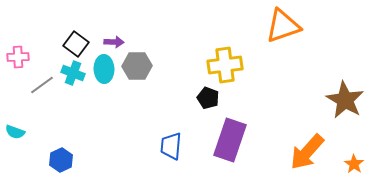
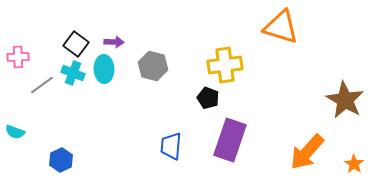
orange triangle: moved 2 px left, 1 px down; rotated 36 degrees clockwise
gray hexagon: moved 16 px right; rotated 16 degrees clockwise
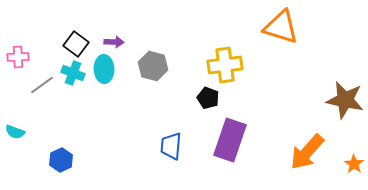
brown star: rotated 18 degrees counterclockwise
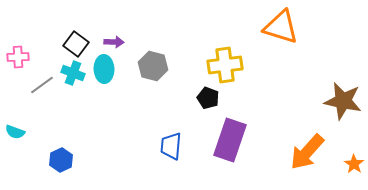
brown star: moved 2 px left, 1 px down
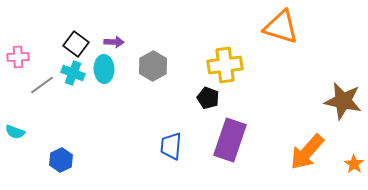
gray hexagon: rotated 16 degrees clockwise
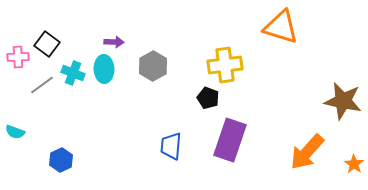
black square: moved 29 px left
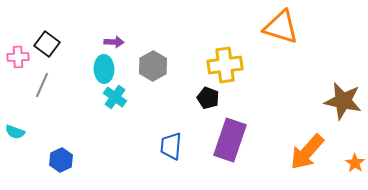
cyan cross: moved 42 px right, 24 px down; rotated 15 degrees clockwise
gray line: rotated 30 degrees counterclockwise
orange star: moved 1 px right, 1 px up
